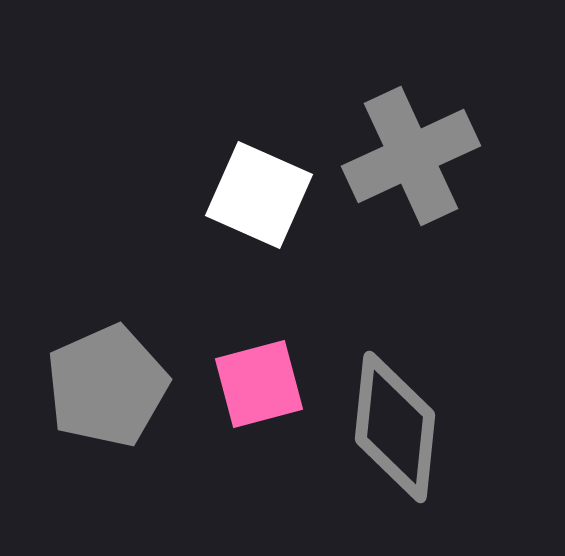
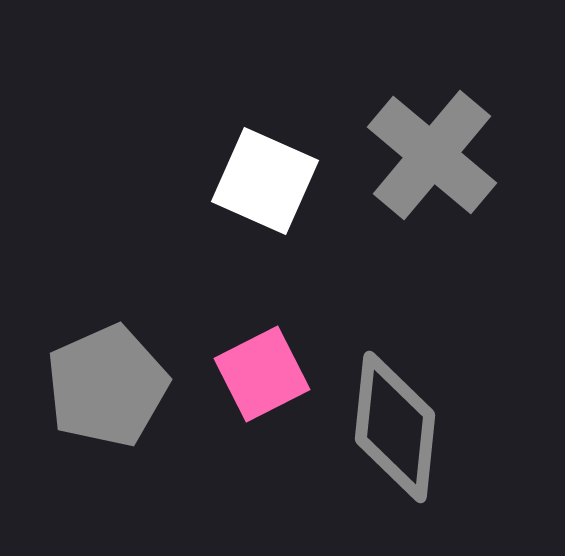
gray cross: moved 21 px right, 1 px up; rotated 25 degrees counterclockwise
white square: moved 6 px right, 14 px up
pink square: moved 3 px right, 10 px up; rotated 12 degrees counterclockwise
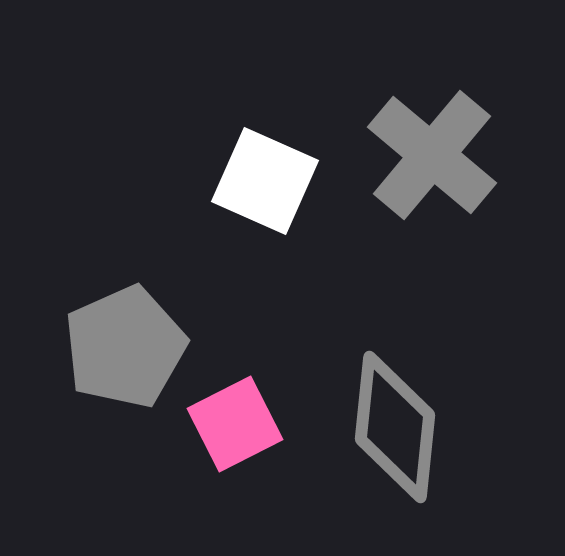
pink square: moved 27 px left, 50 px down
gray pentagon: moved 18 px right, 39 px up
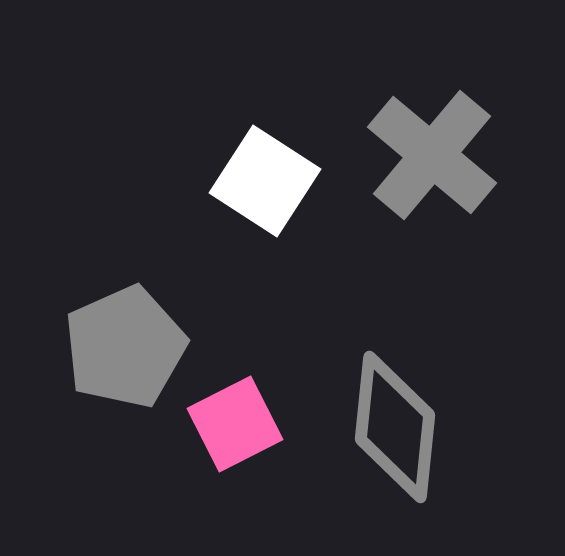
white square: rotated 9 degrees clockwise
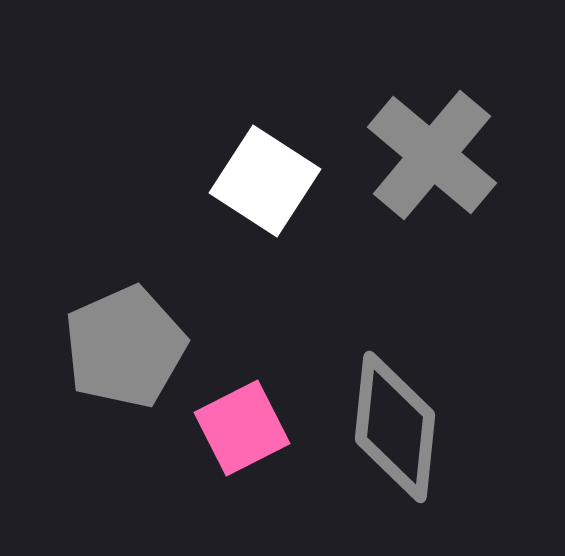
pink square: moved 7 px right, 4 px down
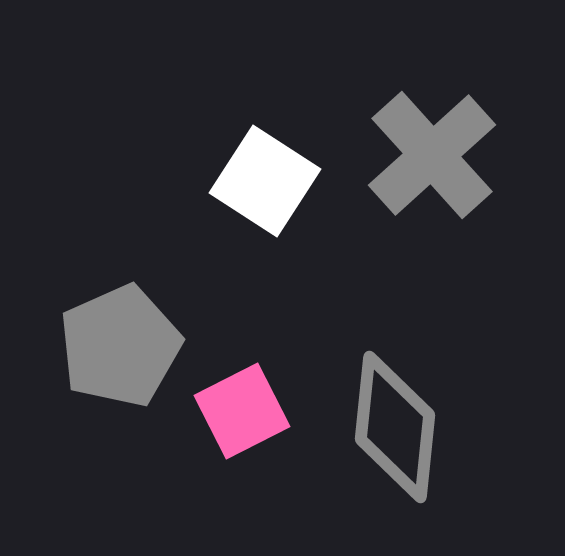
gray cross: rotated 8 degrees clockwise
gray pentagon: moved 5 px left, 1 px up
pink square: moved 17 px up
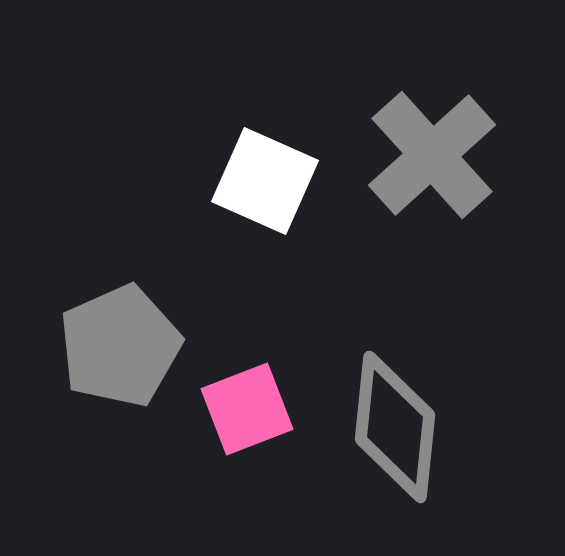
white square: rotated 9 degrees counterclockwise
pink square: moved 5 px right, 2 px up; rotated 6 degrees clockwise
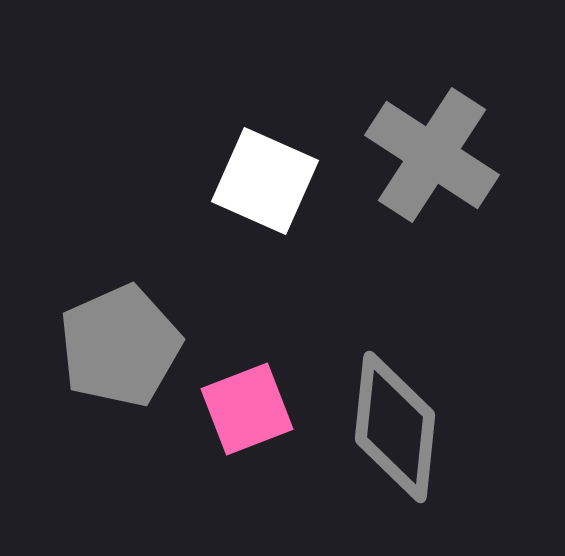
gray cross: rotated 15 degrees counterclockwise
